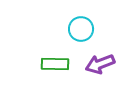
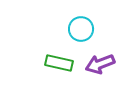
green rectangle: moved 4 px right, 1 px up; rotated 12 degrees clockwise
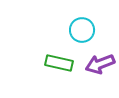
cyan circle: moved 1 px right, 1 px down
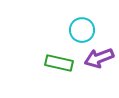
purple arrow: moved 1 px left, 6 px up
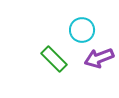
green rectangle: moved 5 px left, 4 px up; rotated 32 degrees clockwise
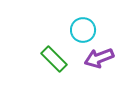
cyan circle: moved 1 px right
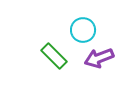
green rectangle: moved 3 px up
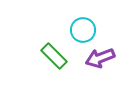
purple arrow: moved 1 px right
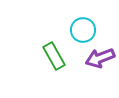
green rectangle: rotated 16 degrees clockwise
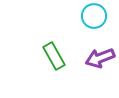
cyan circle: moved 11 px right, 14 px up
